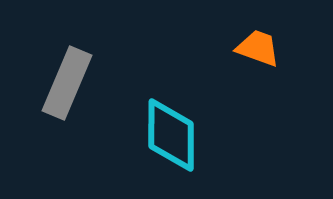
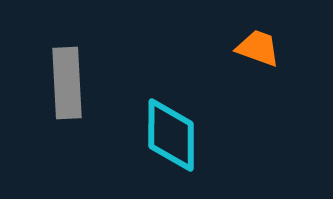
gray rectangle: rotated 26 degrees counterclockwise
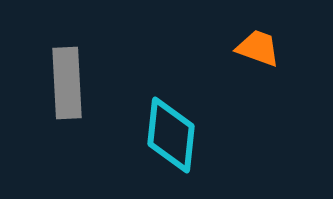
cyan diamond: rotated 6 degrees clockwise
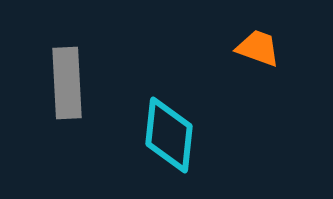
cyan diamond: moved 2 px left
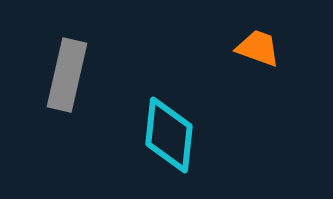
gray rectangle: moved 8 px up; rotated 16 degrees clockwise
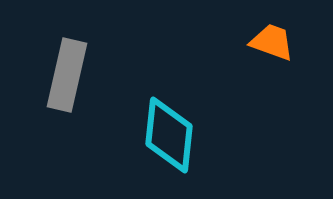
orange trapezoid: moved 14 px right, 6 px up
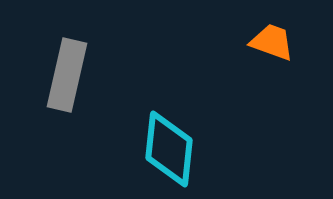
cyan diamond: moved 14 px down
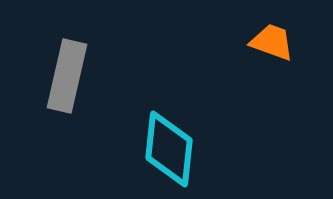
gray rectangle: moved 1 px down
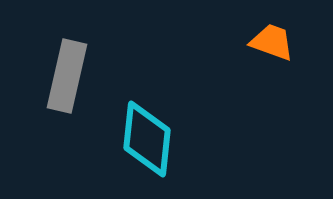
cyan diamond: moved 22 px left, 10 px up
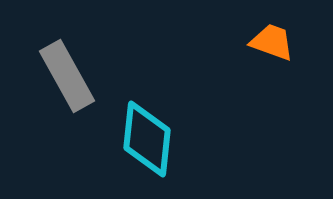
gray rectangle: rotated 42 degrees counterclockwise
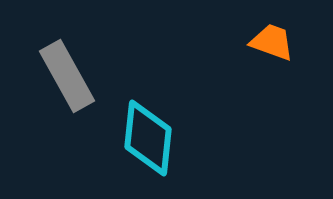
cyan diamond: moved 1 px right, 1 px up
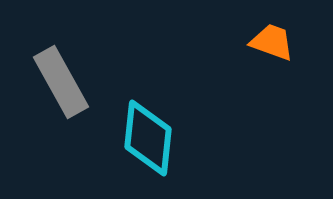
gray rectangle: moved 6 px left, 6 px down
